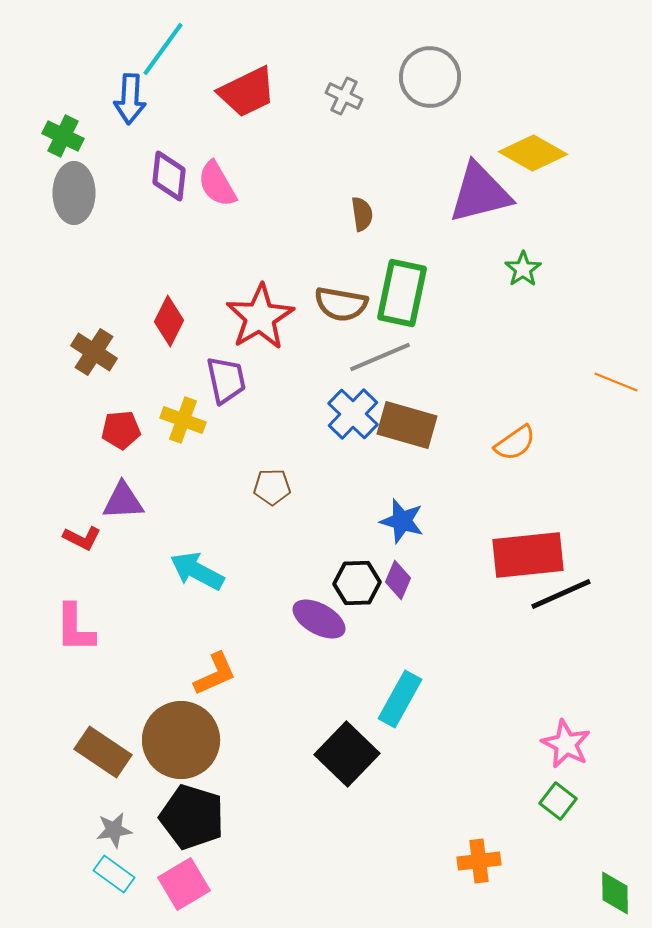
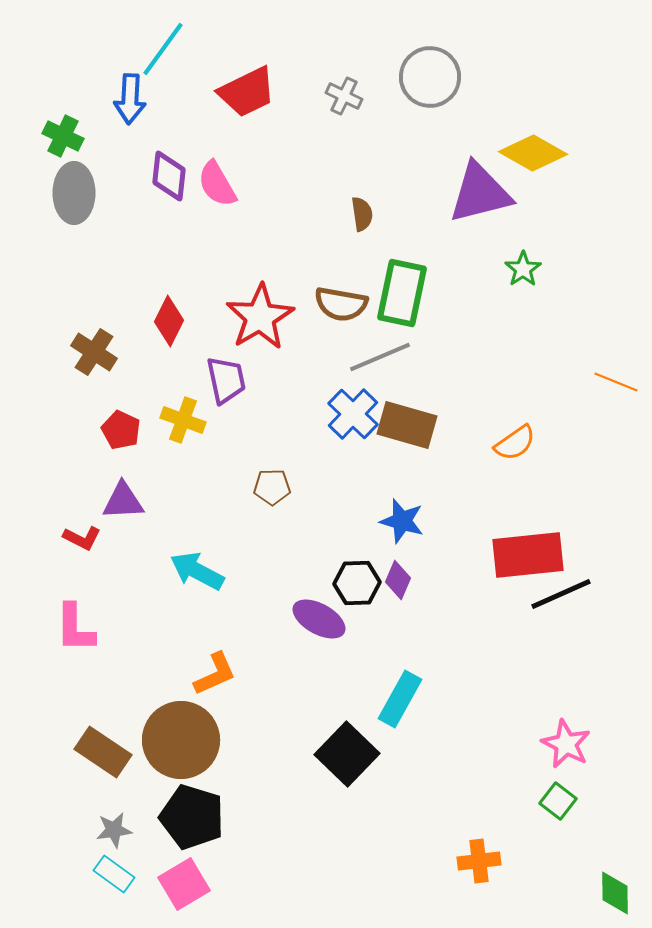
red pentagon at (121, 430): rotated 30 degrees clockwise
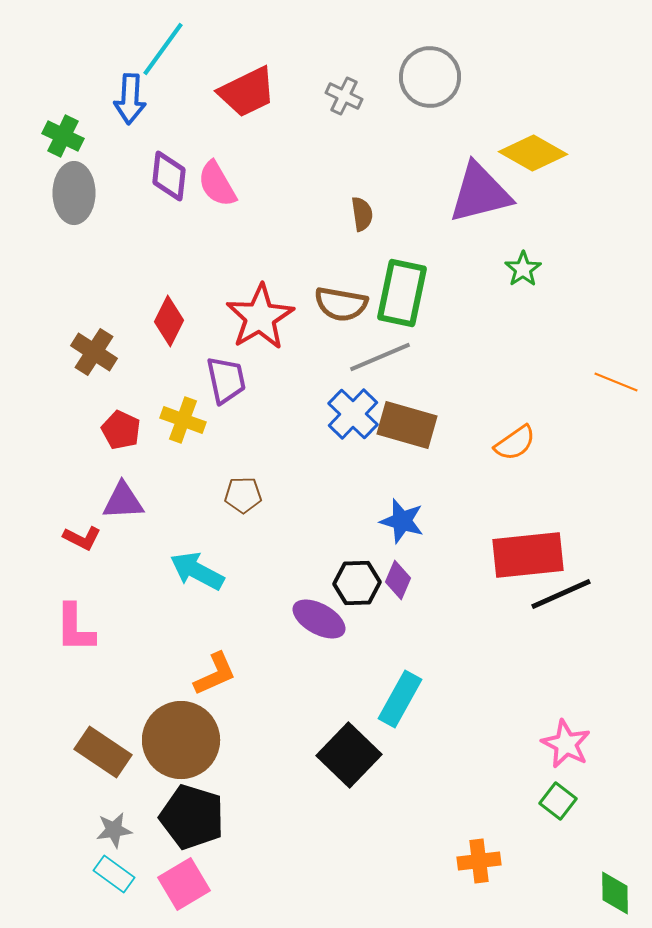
brown pentagon at (272, 487): moved 29 px left, 8 px down
black square at (347, 754): moved 2 px right, 1 px down
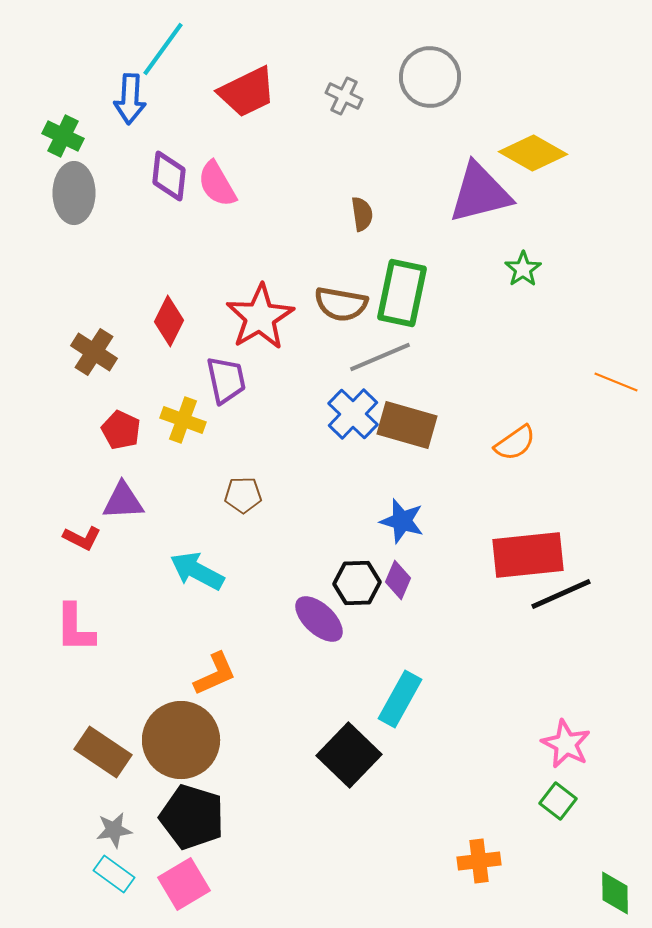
purple ellipse at (319, 619): rotated 14 degrees clockwise
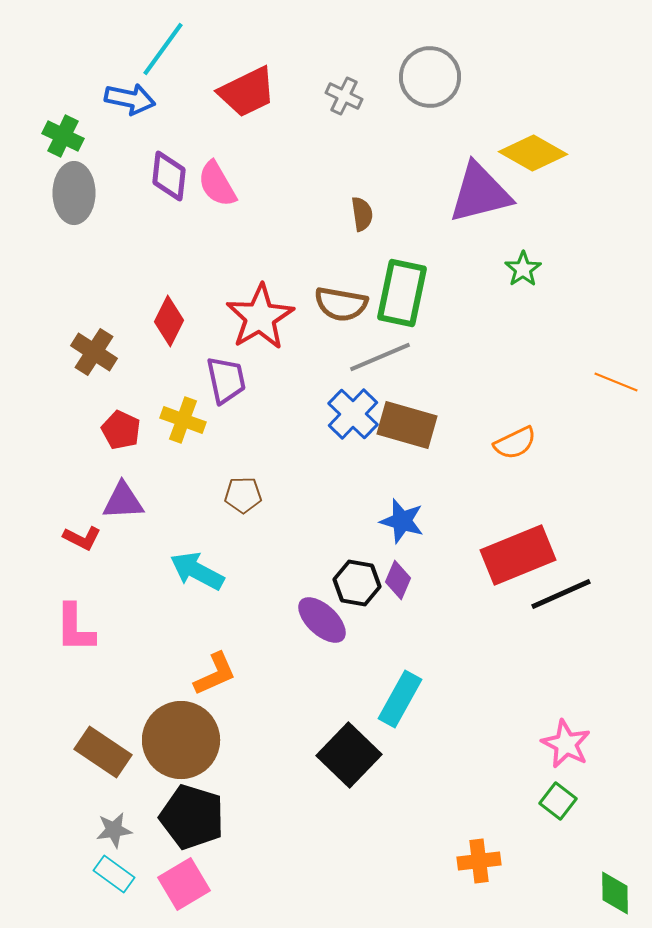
blue arrow at (130, 99): rotated 81 degrees counterclockwise
orange semicircle at (515, 443): rotated 9 degrees clockwise
red rectangle at (528, 555): moved 10 px left; rotated 16 degrees counterclockwise
black hexagon at (357, 583): rotated 12 degrees clockwise
purple ellipse at (319, 619): moved 3 px right, 1 px down
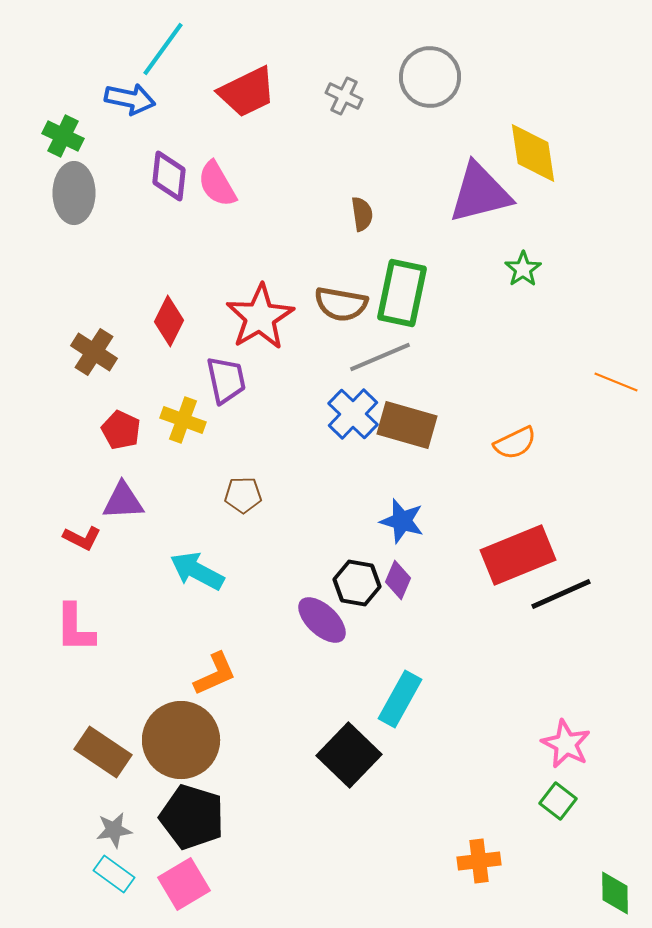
yellow diamond at (533, 153): rotated 52 degrees clockwise
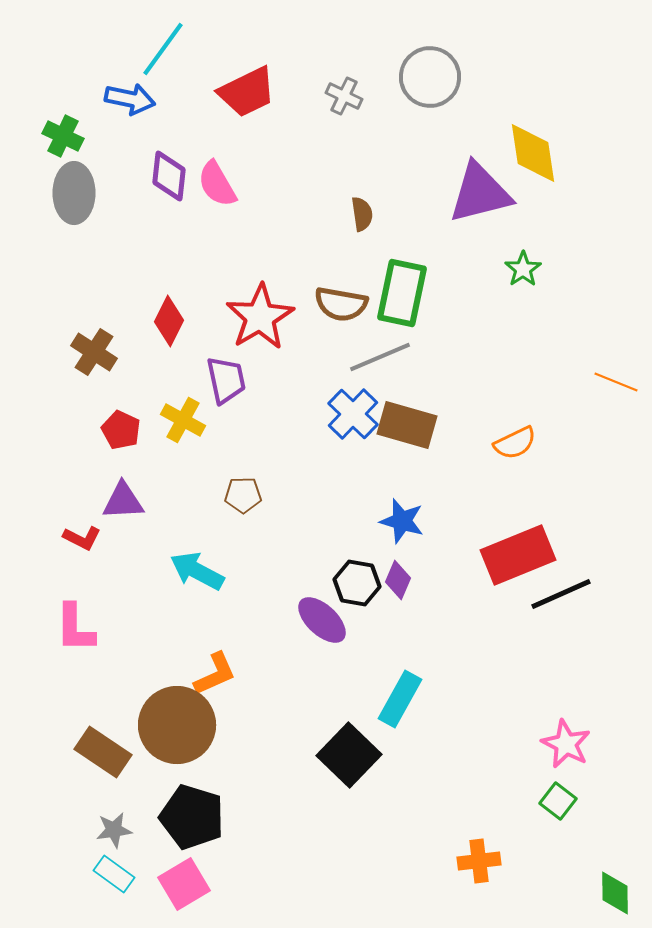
yellow cross at (183, 420): rotated 9 degrees clockwise
brown circle at (181, 740): moved 4 px left, 15 px up
